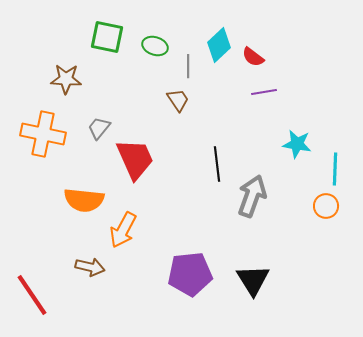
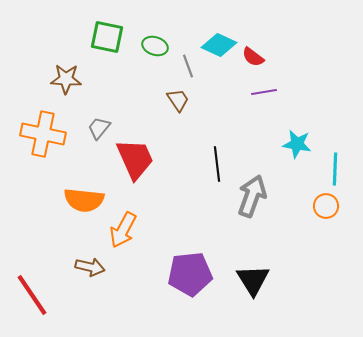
cyan diamond: rotated 68 degrees clockwise
gray line: rotated 20 degrees counterclockwise
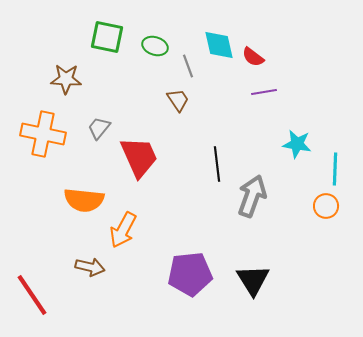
cyan diamond: rotated 52 degrees clockwise
red trapezoid: moved 4 px right, 2 px up
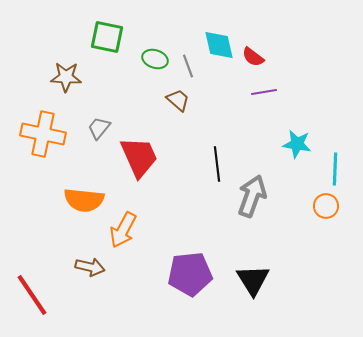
green ellipse: moved 13 px down
brown star: moved 2 px up
brown trapezoid: rotated 15 degrees counterclockwise
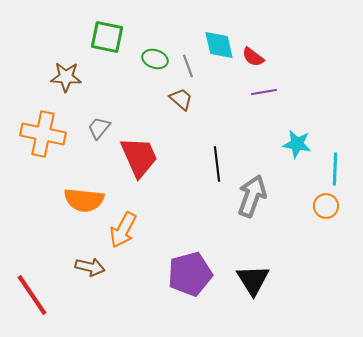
brown trapezoid: moved 3 px right, 1 px up
purple pentagon: rotated 9 degrees counterclockwise
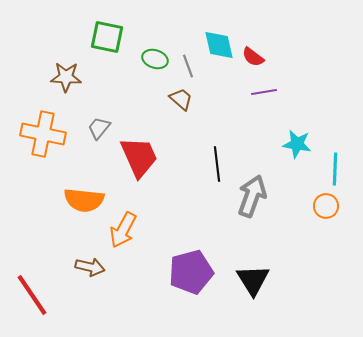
purple pentagon: moved 1 px right, 2 px up
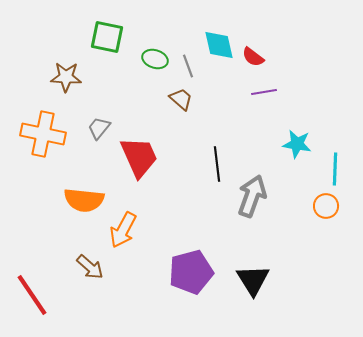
brown arrow: rotated 28 degrees clockwise
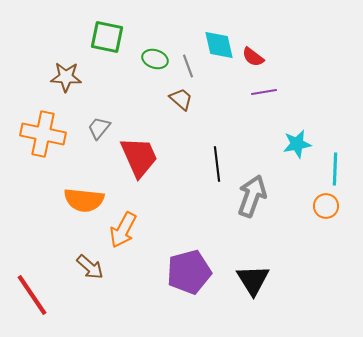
cyan star: rotated 20 degrees counterclockwise
purple pentagon: moved 2 px left
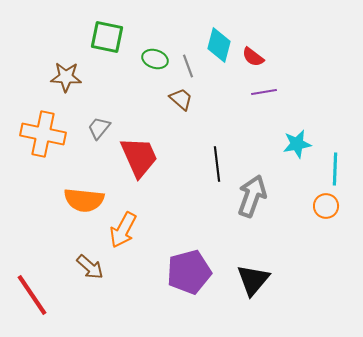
cyan diamond: rotated 28 degrees clockwise
black triangle: rotated 12 degrees clockwise
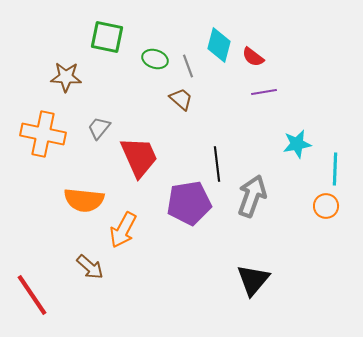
purple pentagon: moved 69 px up; rotated 6 degrees clockwise
